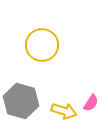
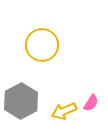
gray hexagon: rotated 16 degrees clockwise
yellow arrow: rotated 140 degrees clockwise
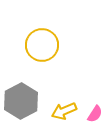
pink semicircle: moved 4 px right, 11 px down
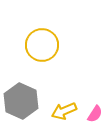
gray hexagon: rotated 8 degrees counterclockwise
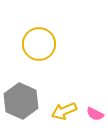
yellow circle: moved 3 px left, 1 px up
pink semicircle: rotated 84 degrees clockwise
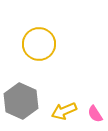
pink semicircle: rotated 30 degrees clockwise
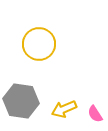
gray hexagon: rotated 16 degrees counterclockwise
yellow arrow: moved 2 px up
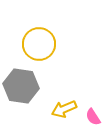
gray hexagon: moved 15 px up
pink semicircle: moved 2 px left, 3 px down
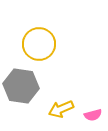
yellow arrow: moved 3 px left
pink semicircle: moved 2 px up; rotated 72 degrees counterclockwise
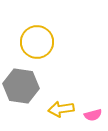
yellow circle: moved 2 px left, 2 px up
yellow arrow: rotated 15 degrees clockwise
